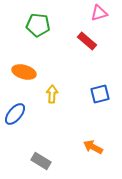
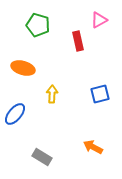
pink triangle: moved 7 px down; rotated 12 degrees counterclockwise
green pentagon: rotated 10 degrees clockwise
red rectangle: moved 9 px left; rotated 36 degrees clockwise
orange ellipse: moved 1 px left, 4 px up
gray rectangle: moved 1 px right, 4 px up
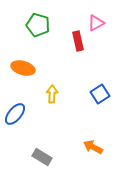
pink triangle: moved 3 px left, 3 px down
blue square: rotated 18 degrees counterclockwise
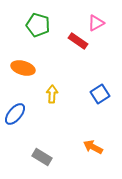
red rectangle: rotated 42 degrees counterclockwise
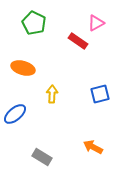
green pentagon: moved 4 px left, 2 px up; rotated 10 degrees clockwise
blue square: rotated 18 degrees clockwise
blue ellipse: rotated 10 degrees clockwise
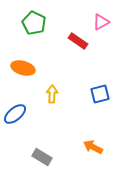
pink triangle: moved 5 px right, 1 px up
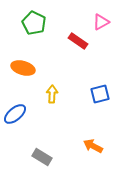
orange arrow: moved 1 px up
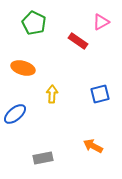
gray rectangle: moved 1 px right, 1 px down; rotated 42 degrees counterclockwise
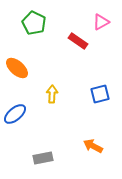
orange ellipse: moved 6 px left; rotated 25 degrees clockwise
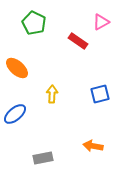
orange arrow: rotated 18 degrees counterclockwise
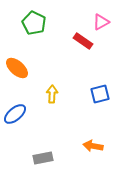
red rectangle: moved 5 px right
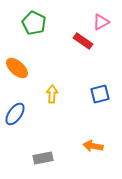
blue ellipse: rotated 15 degrees counterclockwise
